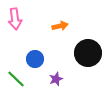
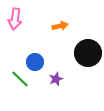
pink arrow: rotated 15 degrees clockwise
blue circle: moved 3 px down
green line: moved 4 px right
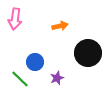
purple star: moved 1 px right, 1 px up
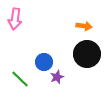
orange arrow: moved 24 px right; rotated 21 degrees clockwise
black circle: moved 1 px left, 1 px down
blue circle: moved 9 px right
purple star: moved 1 px up
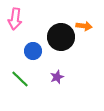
black circle: moved 26 px left, 17 px up
blue circle: moved 11 px left, 11 px up
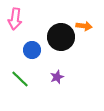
blue circle: moved 1 px left, 1 px up
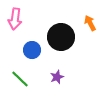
orange arrow: moved 6 px right, 3 px up; rotated 126 degrees counterclockwise
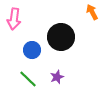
pink arrow: moved 1 px left
orange arrow: moved 2 px right, 11 px up
green line: moved 8 px right
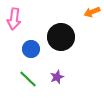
orange arrow: rotated 84 degrees counterclockwise
blue circle: moved 1 px left, 1 px up
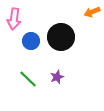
blue circle: moved 8 px up
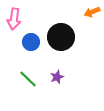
blue circle: moved 1 px down
